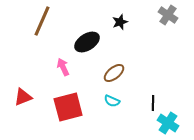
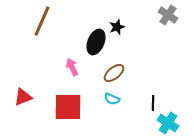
black star: moved 3 px left, 5 px down
black ellipse: moved 9 px right; rotated 35 degrees counterclockwise
pink arrow: moved 9 px right
cyan semicircle: moved 2 px up
red square: rotated 16 degrees clockwise
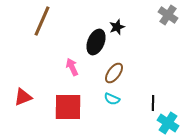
brown ellipse: rotated 15 degrees counterclockwise
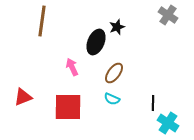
brown line: rotated 16 degrees counterclockwise
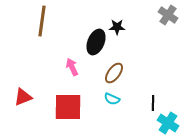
black star: rotated 21 degrees clockwise
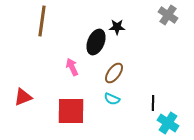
red square: moved 3 px right, 4 px down
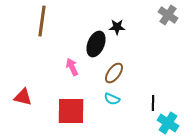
black ellipse: moved 2 px down
red triangle: rotated 36 degrees clockwise
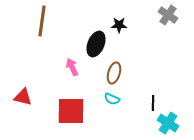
black star: moved 2 px right, 2 px up
brown ellipse: rotated 20 degrees counterclockwise
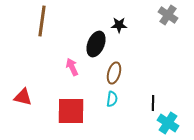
cyan semicircle: rotated 105 degrees counterclockwise
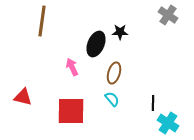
black star: moved 1 px right, 7 px down
cyan semicircle: rotated 49 degrees counterclockwise
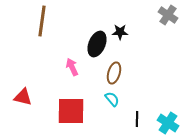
black ellipse: moved 1 px right
black line: moved 16 px left, 16 px down
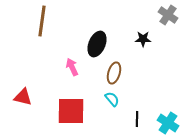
black star: moved 23 px right, 7 px down
